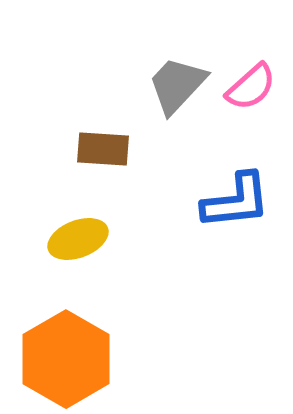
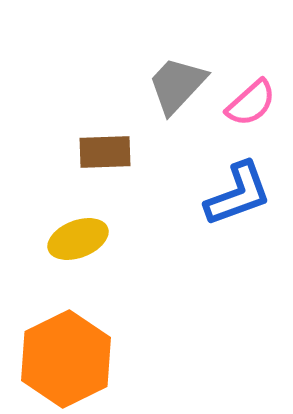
pink semicircle: moved 16 px down
brown rectangle: moved 2 px right, 3 px down; rotated 6 degrees counterclockwise
blue L-shape: moved 2 px right, 7 px up; rotated 14 degrees counterclockwise
orange hexagon: rotated 4 degrees clockwise
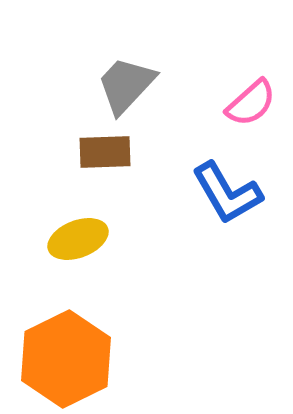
gray trapezoid: moved 51 px left
blue L-shape: moved 11 px left, 1 px up; rotated 80 degrees clockwise
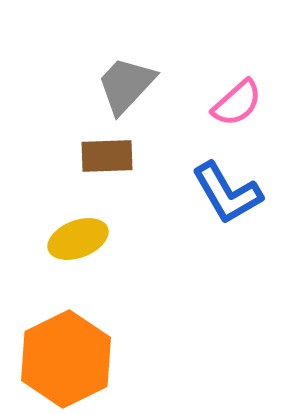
pink semicircle: moved 14 px left
brown rectangle: moved 2 px right, 4 px down
